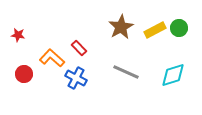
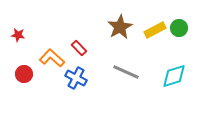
brown star: moved 1 px left
cyan diamond: moved 1 px right, 1 px down
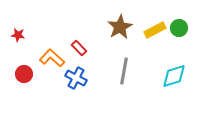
gray line: moved 2 px left, 1 px up; rotated 76 degrees clockwise
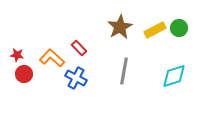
red star: moved 1 px left, 20 px down
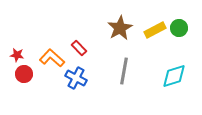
brown star: moved 1 px down
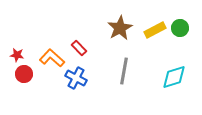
green circle: moved 1 px right
cyan diamond: moved 1 px down
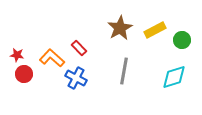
green circle: moved 2 px right, 12 px down
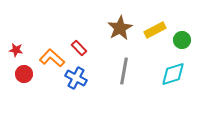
red star: moved 1 px left, 5 px up
cyan diamond: moved 1 px left, 3 px up
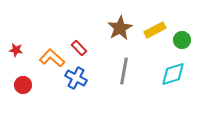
red circle: moved 1 px left, 11 px down
